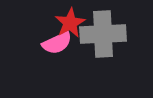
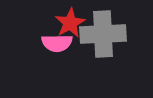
pink semicircle: rotated 24 degrees clockwise
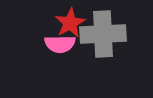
pink semicircle: moved 3 px right, 1 px down
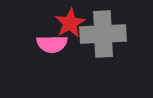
pink semicircle: moved 8 px left
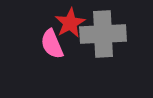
pink semicircle: rotated 68 degrees clockwise
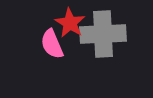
red star: rotated 12 degrees counterclockwise
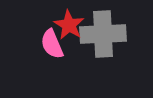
red star: moved 1 px left, 2 px down
